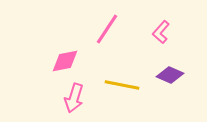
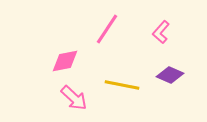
pink arrow: rotated 64 degrees counterclockwise
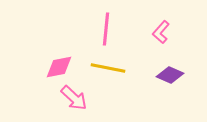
pink line: moved 1 px left; rotated 28 degrees counterclockwise
pink diamond: moved 6 px left, 6 px down
yellow line: moved 14 px left, 17 px up
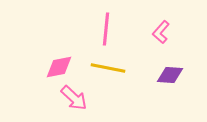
purple diamond: rotated 20 degrees counterclockwise
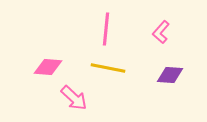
pink diamond: moved 11 px left; rotated 16 degrees clockwise
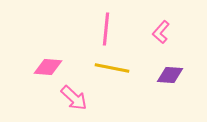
yellow line: moved 4 px right
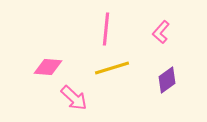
yellow line: rotated 28 degrees counterclockwise
purple diamond: moved 3 px left, 5 px down; rotated 40 degrees counterclockwise
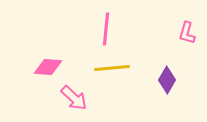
pink L-shape: moved 26 px right, 1 px down; rotated 25 degrees counterclockwise
yellow line: rotated 12 degrees clockwise
purple diamond: rotated 24 degrees counterclockwise
